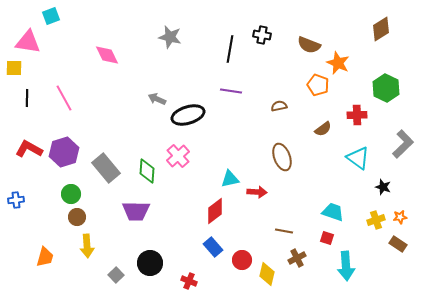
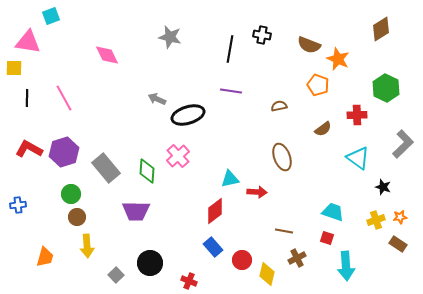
orange star at (338, 63): moved 4 px up
blue cross at (16, 200): moved 2 px right, 5 px down
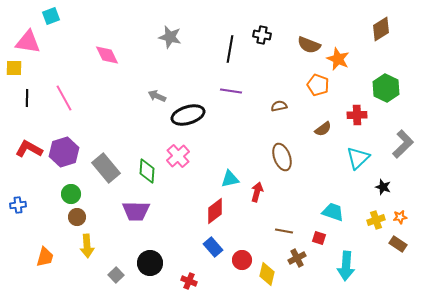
gray arrow at (157, 99): moved 3 px up
cyan triangle at (358, 158): rotated 40 degrees clockwise
red arrow at (257, 192): rotated 78 degrees counterclockwise
red square at (327, 238): moved 8 px left
cyan arrow at (346, 266): rotated 8 degrees clockwise
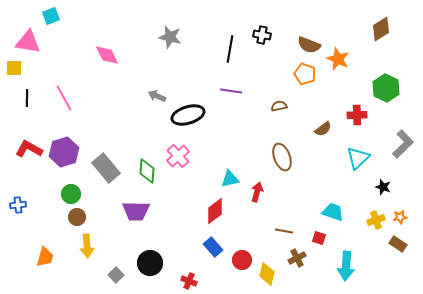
orange pentagon at (318, 85): moved 13 px left, 11 px up
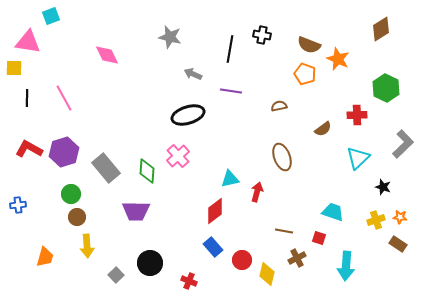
gray arrow at (157, 96): moved 36 px right, 22 px up
orange star at (400, 217): rotated 16 degrees clockwise
